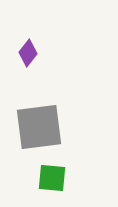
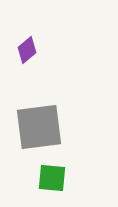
purple diamond: moved 1 px left, 3 px up; rotated 12 degrees clockwise
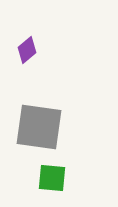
gray square: rotated 15 degrees clockwise
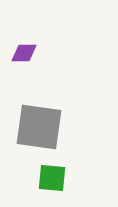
purple diamond: moved 3 px left, 3 px down; rotated 40 degrees clockwise
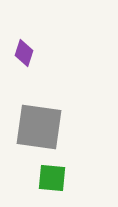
purple diamond: rotated 72 degrees counterclockwise
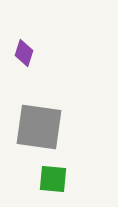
green square: moved 1 px right, 1 px down
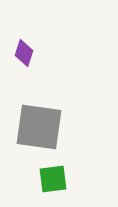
green square: rotated 12 degrees counterclockwise
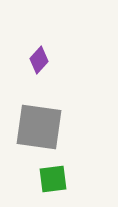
purple diamond: moved 15 px right, 7 px down; rotated 24 degrees clockwise
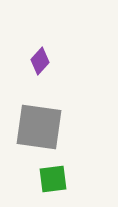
purple diamond: moved 1 px right, 1 px down
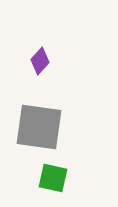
green square: moved 1 px up; rotated 20 degrees clockwise
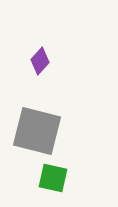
gray square: moved 2 px left, 4 px down; rotated 6 degrees clockwise
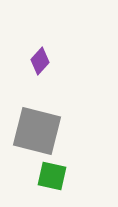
green square: moved 1 px left, 2 px up
